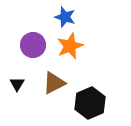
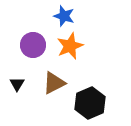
blue star: moved 1 px left, 1 px up
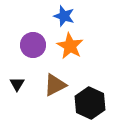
orange star: rotated 20 degrees counterclockwise
brown triangle: moved 1 px right, 2 px down
black hexagon: rotated 12 degrees counterclockwise
